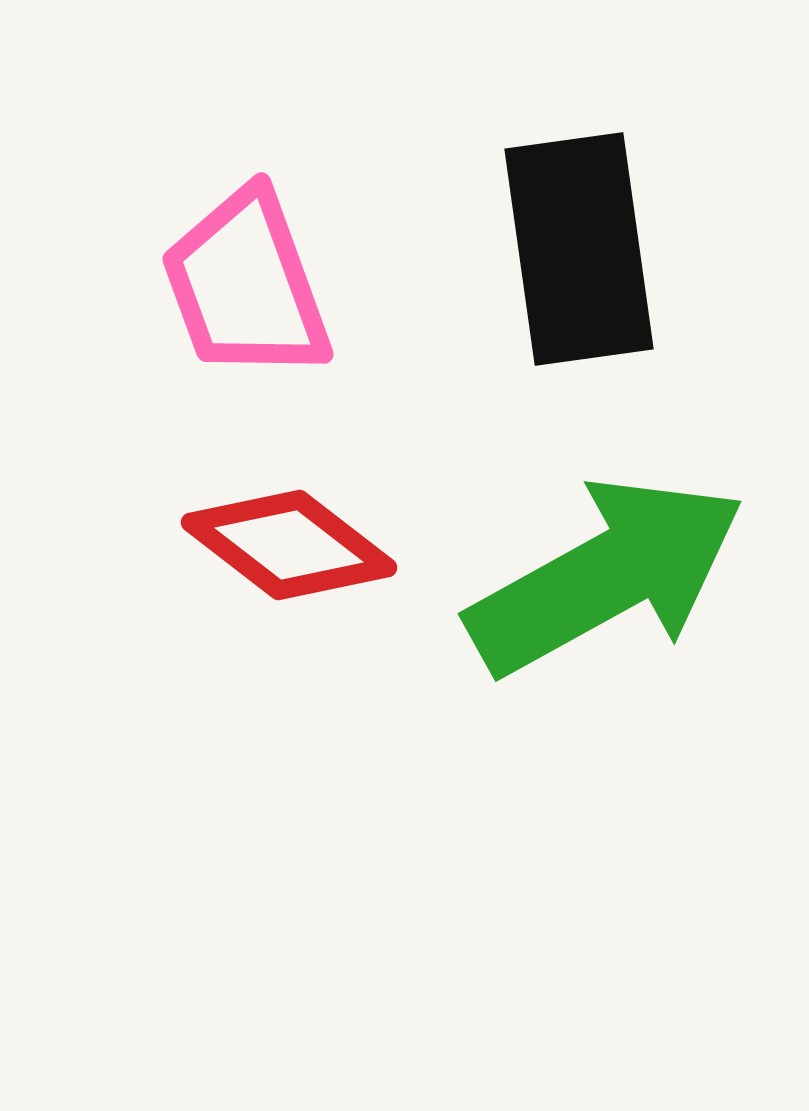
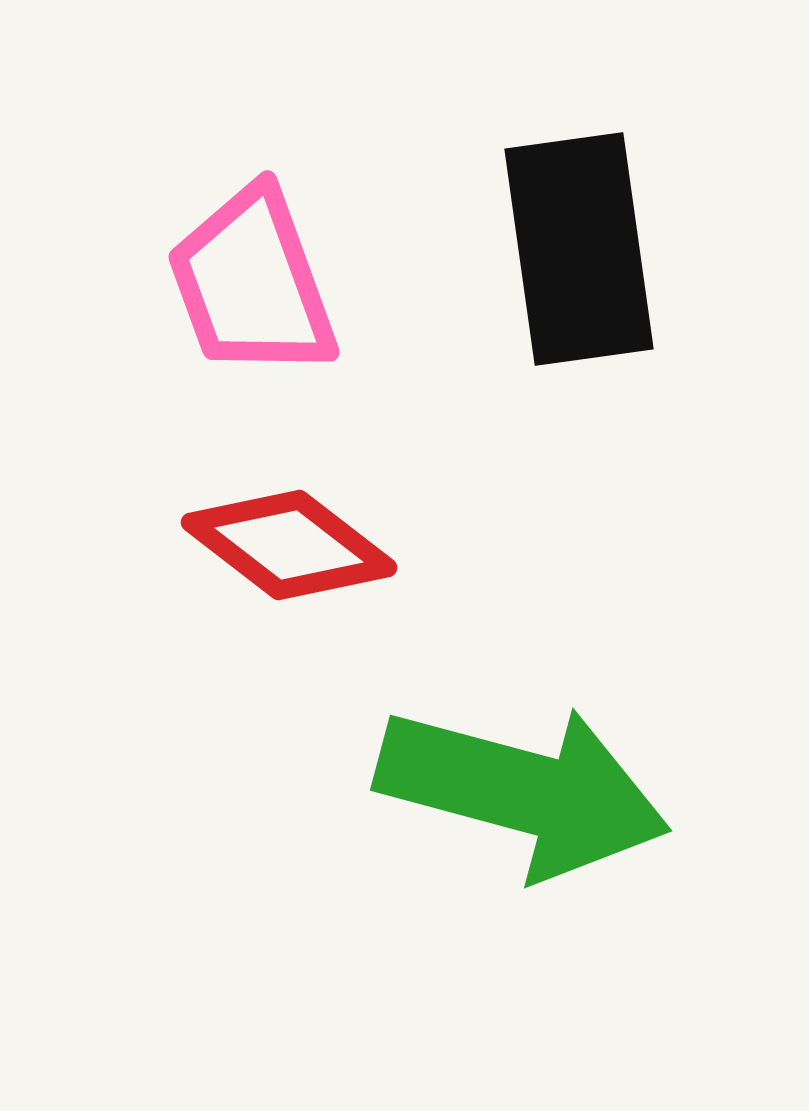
pink trapezoid: moved 6 px right, 2 px up
green arrow: moved 83 px left, 215 px down; rotated 44 degrees clockwise
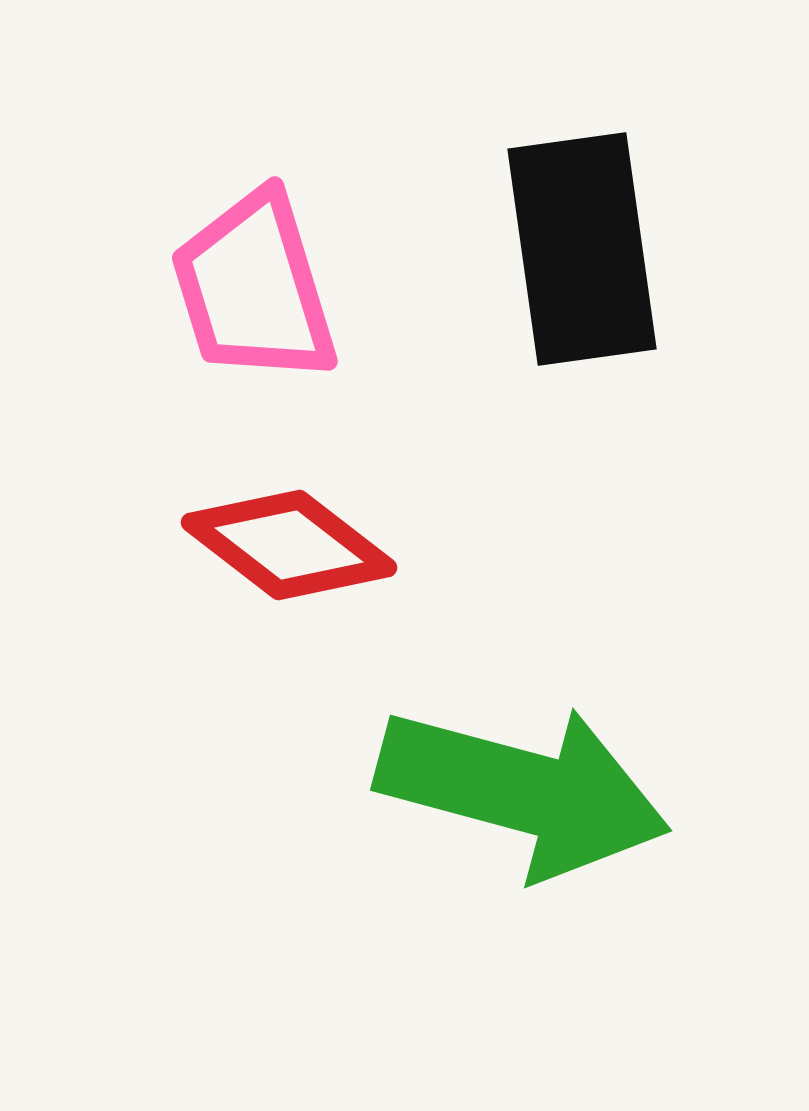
black rectangle: moved 3 px right
pink trapezoid: moved 2 px right, 5 px down; rotated 3 degrees clockwise
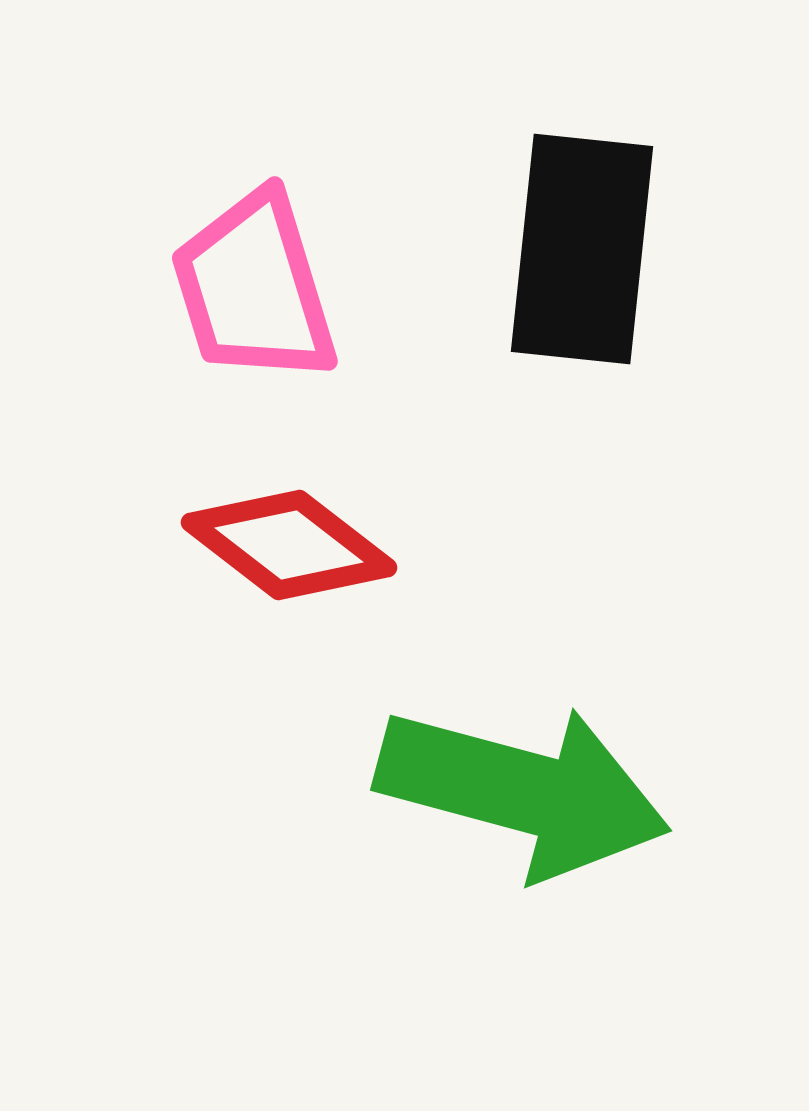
black rectangle: rotated 14 degrees clockwise
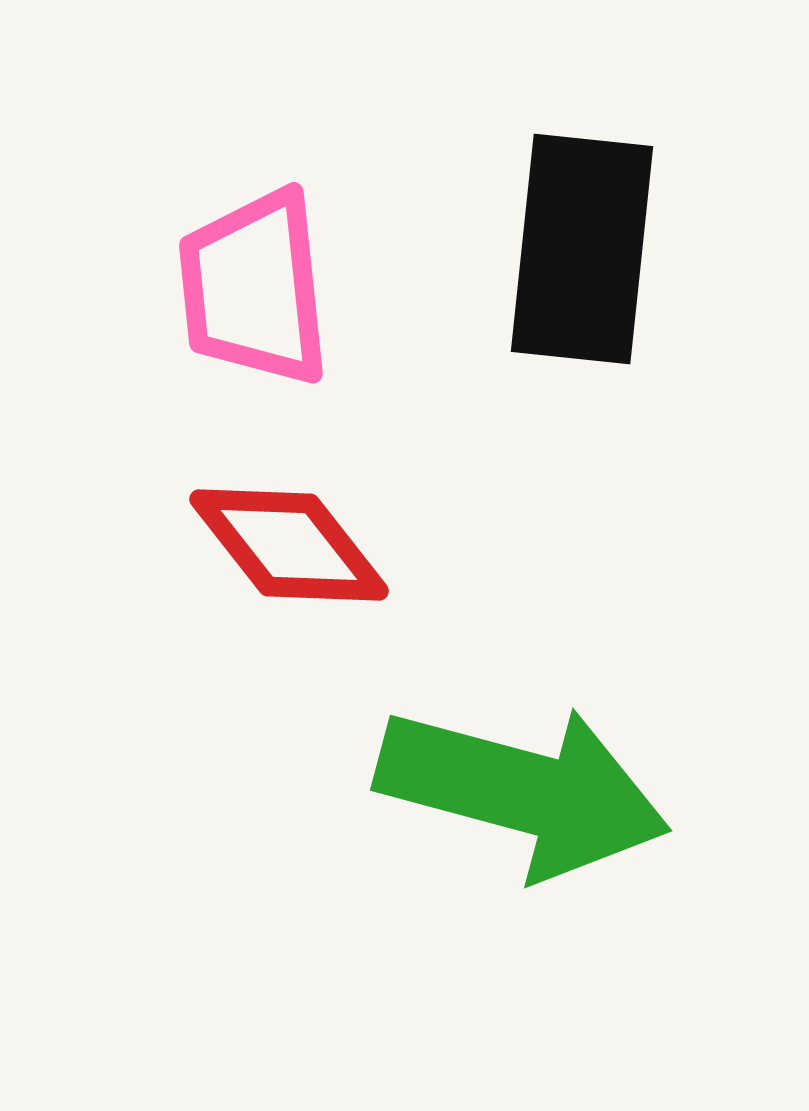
pink trapezoid: rotated 11 degrees clockwise
red diamond: rotated 14 degrees clockwise
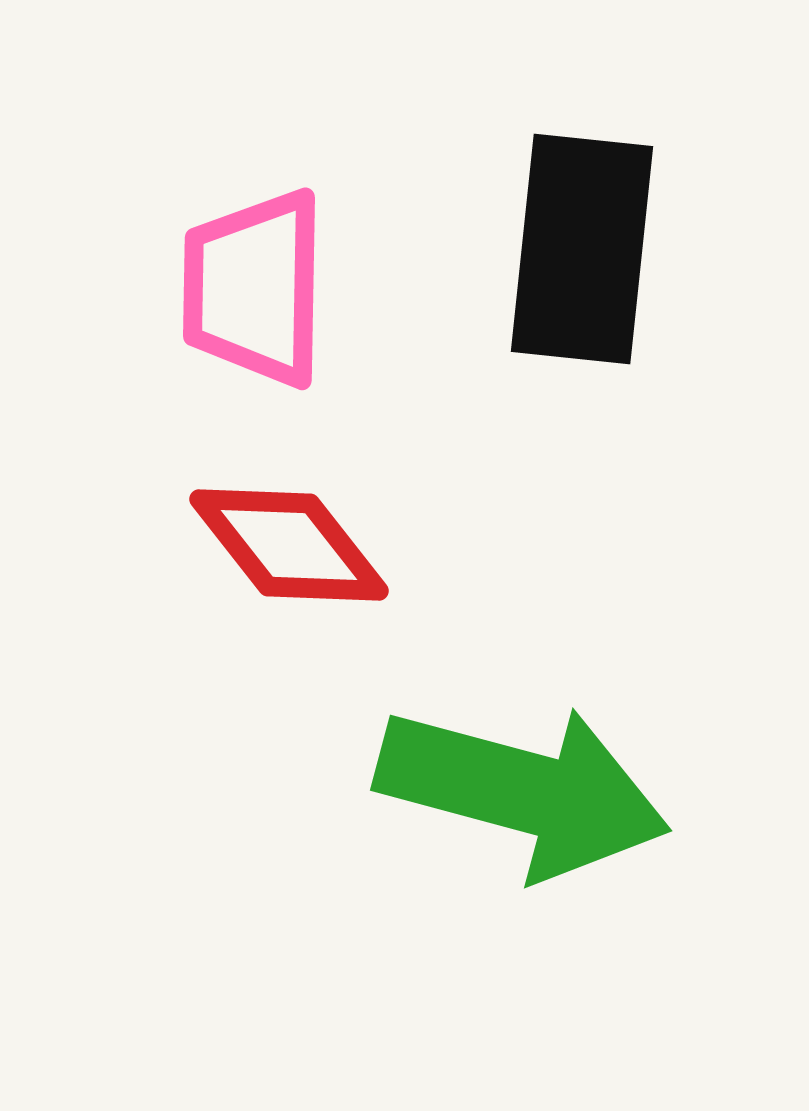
pink trapezoid: rotated 7 degrees clockwise
